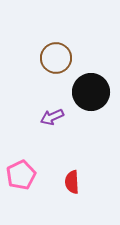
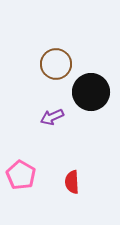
brown circle: moved 6 px down
pink pentagon: rotated 16 degrees counterclockwise
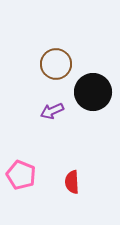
black circle: moved 2 px right
purple arrow: moved 6 px up
pink pentagon: rotated 8 degrees counterclockwise
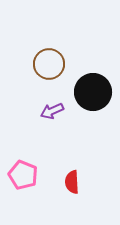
brown circle: moved 7 px left
pink pentagon: moved 2 px right
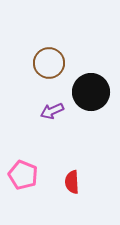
brown circle: moved 1 px up
black circle: moved 2 px left
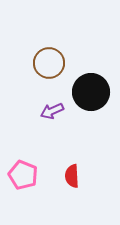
red semicircle: moved 6 px up
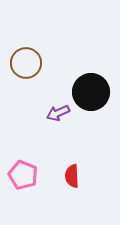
brown circle: moved 23 px left
purple arrow: moved 6 px right, 2 px down
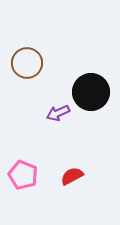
brown circle: moved 1 px right
red semicircle: rotated 65 degrees clockwise
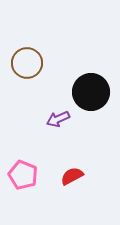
purple arrow: moved 6 px down
